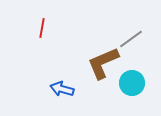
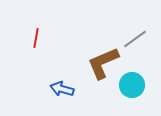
red line: moved 6 px left, 10 px down
gray line: moved 4 px right
cyan circle: moved 2 px down
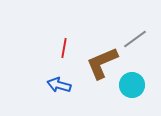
red line: moved 28 px right, 10 px down
brown L-shape: moved 1 px left
blue arrow: moved 3 px left, 4 px up
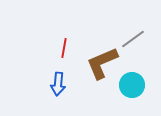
gray line: moved 2 px left
blue arrow: moved 1 px left, 1 px up; rotated 100 degrees counterclockwise
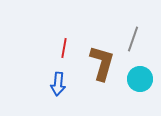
gray line: rotated 35 degrees counterclockwise
brown L-shape: rotated 129 degrees clockwise
cyan circle: moved 8 px right, 6 px up
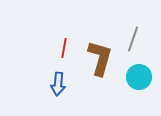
brown L-shape: moved 2 px left, 5 px up
cyan circle: moved 1 px left, 2 px up
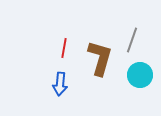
gray line: moved 1 px left, 1 px down
cyan circle: moved 1 px right, 2 px up
blue arrow: moved 2 px right
